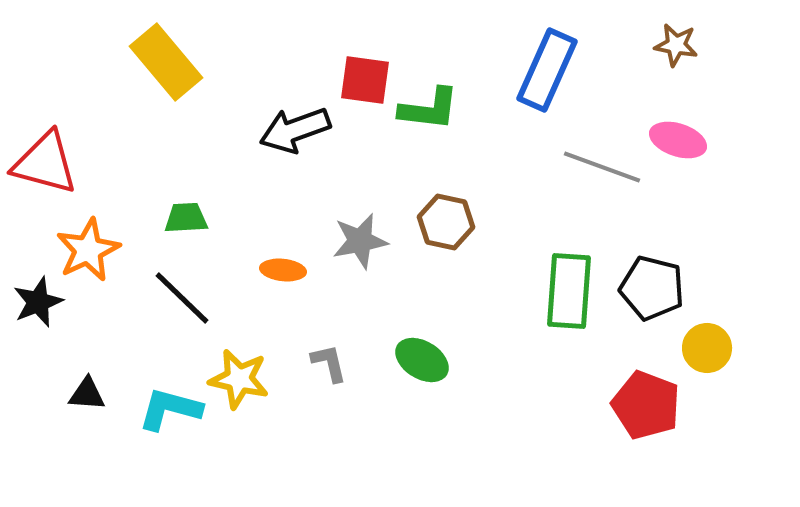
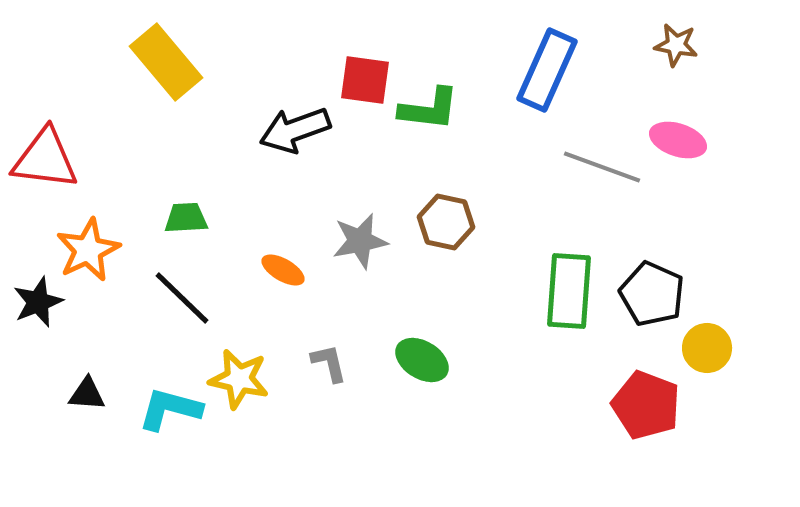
red triangle: moved 4 px up; rotated 8 degrees counterclockwise
orange ellipse: rotated 24 degrees clockwise
black pentagon: moved 6 px down; rotated 10 degrees clockwise
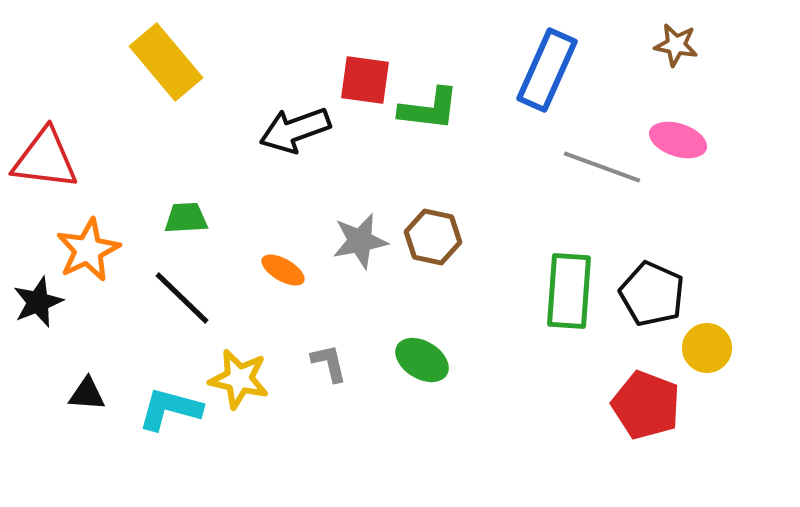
brown hexagon: moved 13 px left, 15 px down
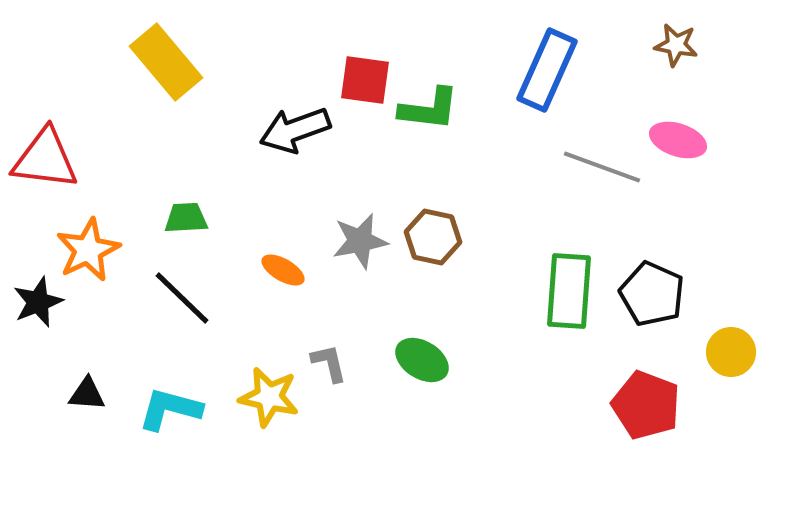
yellow circle: moved 24 px right, 4 px down
yellow star: moved 30 px right, 18 px down
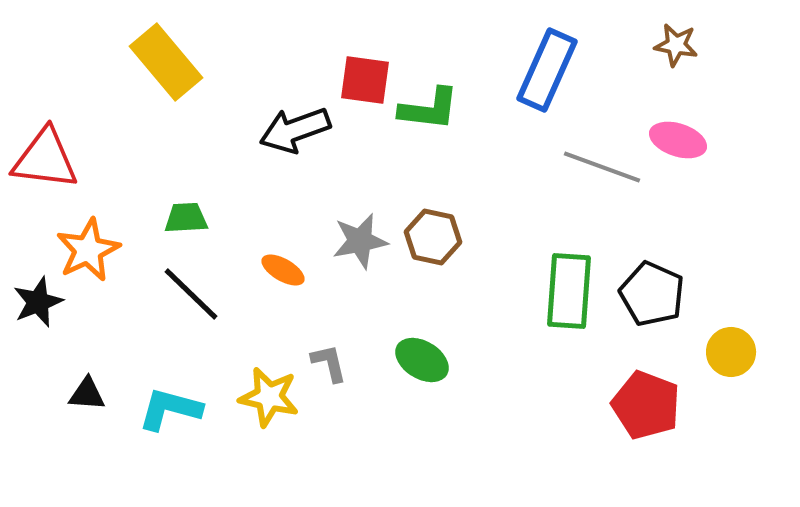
black line: moved 9 px right, 4 px up
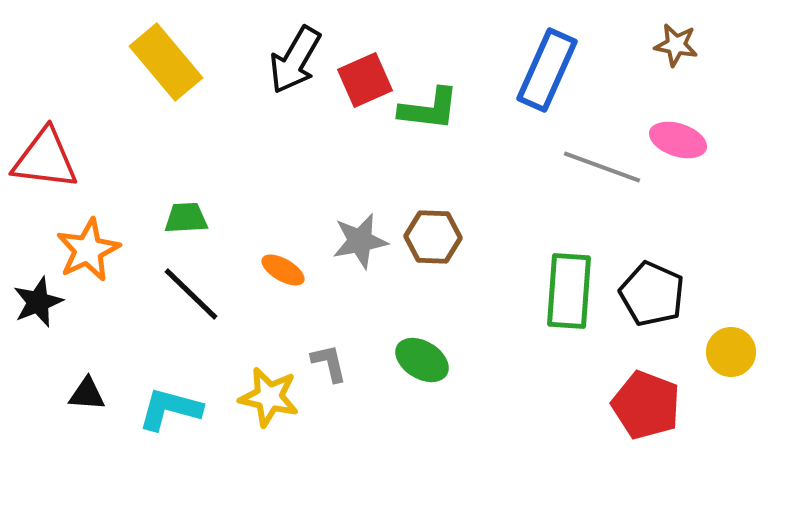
red square: rotated 32 degrees counterclockwise
black arrow: moved 70 px up; rotated 40 degrees counterclockwise
brown hexagon: rotated 10 degrees counterclockwise
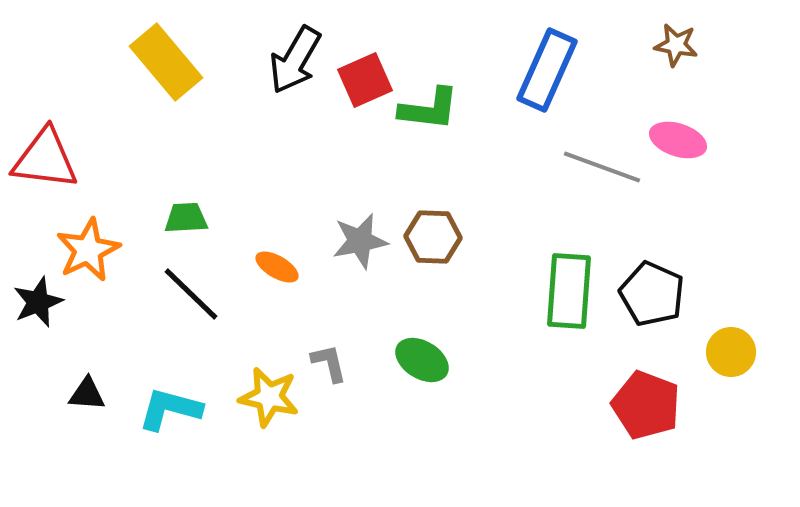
orange ellipse: moved 6 px left, 3 px up
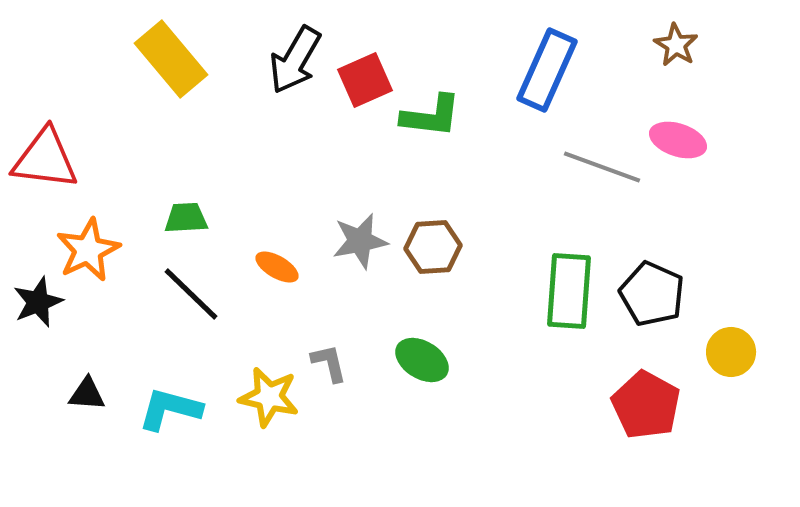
brown star: rotated 21 degrees clockwise
yellow rectangle: moved 5 px right, 3 px up
green L-shape: moved 2 px right, 7 px down
brown hexagon: moved 10 px down; rotated 6 degrees counterclockwise
red pentagon: rotated 8 degrees clockwise
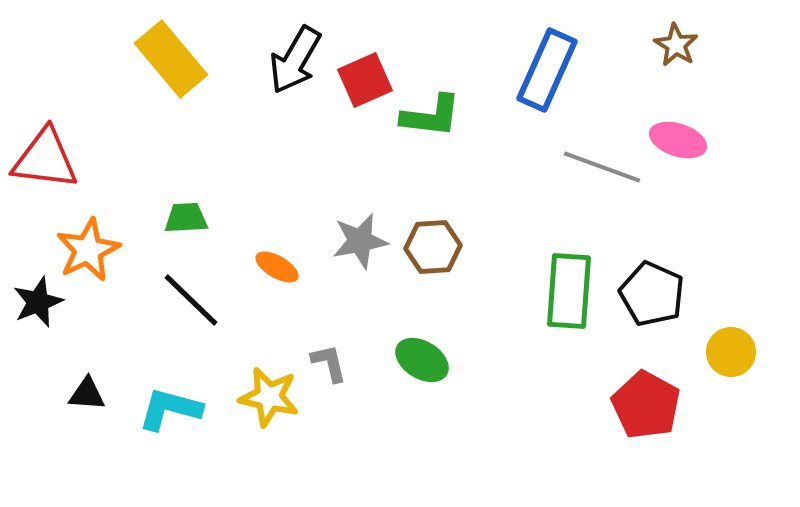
black line: moved 6 px down
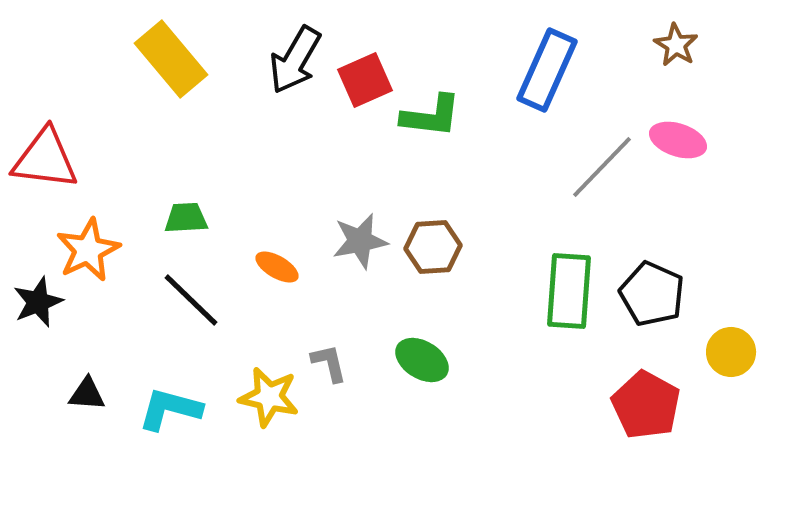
gray line: rotated 66 degrees counterclockwise
